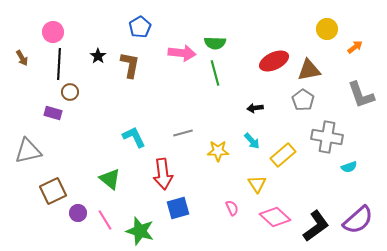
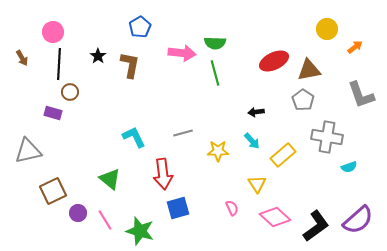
black arrow: moved 1 px right, 4 px down
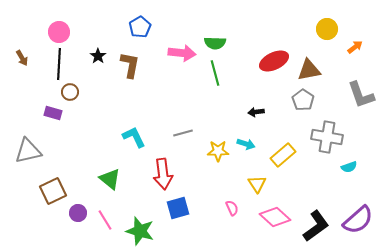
pink circle: moved 6 px right
cyan arrow: moved 6 px left, 3 px down; rotated 30 degrees counterclockwise
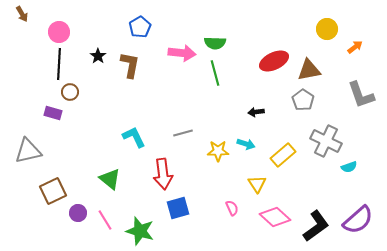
brown arrow: moved 44 px up
gray cross: moved 1 px left, 4 px down; rotated 16 degrees clockwise
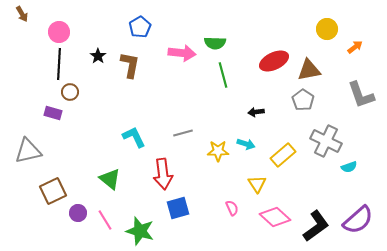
green line: moved 8 px right, 2 px down
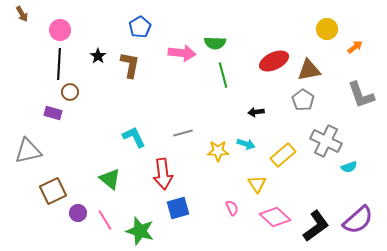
pink circle: moved 1 px right, 2 px up
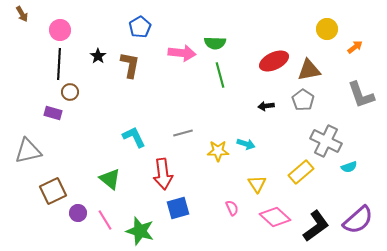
green line: moved 3 px left
black arrow: moved 10 px right, 6 px up
yellow rectangle: moved 18 px right, 17 px down
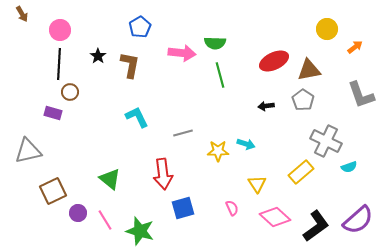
cyan L-shape: moved 3 px right, 20 px up
blue square: moved 5 px right
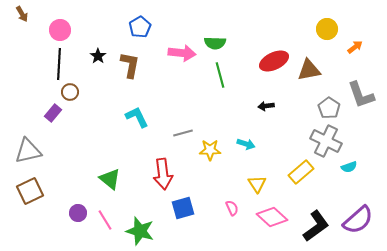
gray pentagon: moved 26 px right, 8 px down
purple rectangle: rotated 66 degrees counterclockwise
yellow star: moved 8 px left, 1 px up
brown square: moved 23 px left
pink diamond: moved 3 px left
